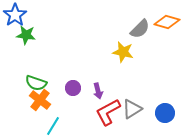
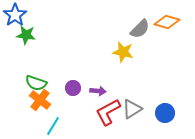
purple arrow: rotated 70 degrees counterclockwise
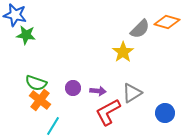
blue star: rotated 25 degrees counterclockwise
yellow star: rotated 25 degrees clockwise
gray triangle: moved 16 px up
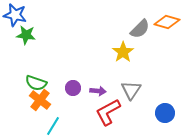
gray triangle: moved 1 px left, 3 px up; rotated 25 degrees counterclockwise
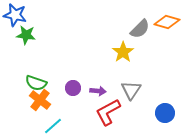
cyan line: rotated 18 degrees clockwise
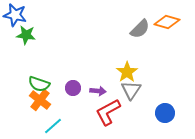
yellow star: moved 4 px right, 20 px down
green semicircle: moved 3 px right, 1 px down
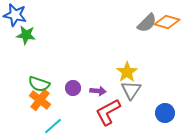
gray semicircle: moved 7 px right, 6 px up
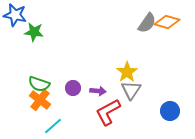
gray semicircle: rotated 10 degrees counterclockwise
green star: moved 8 px right, 3 px up
blue circle: moved 5 px right, 2 px up
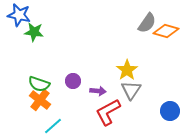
blue star: moved 4 px right
orange diamond: moved 1 px left, 9 px down
yellow star: moved 2 px up
purple circle: moved 7 px up
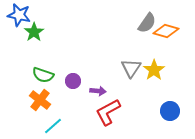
green star: rotated 30 degrees clockwise
yellow star: moved 27 px right
green semicircle: moved 4 px right, 9 px up
gray triangle: moved 22 px up
